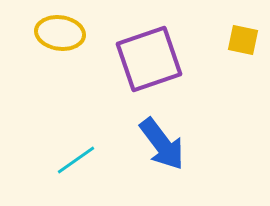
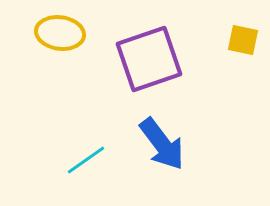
cyan line: moved 10 px right
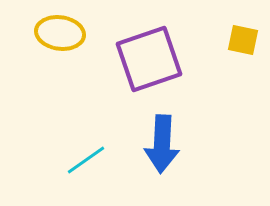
blue arrow: rotated 40 degrees clockwise
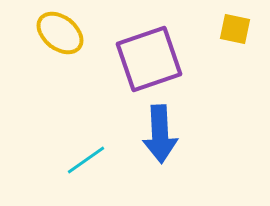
yellow ellipse: rotated 30 degrees clockwise
yellow square: moved 8 px left, 11 px up
blue arrow: moved 2 px left, 10 px up; rotated 6 degrees counterclockwise
